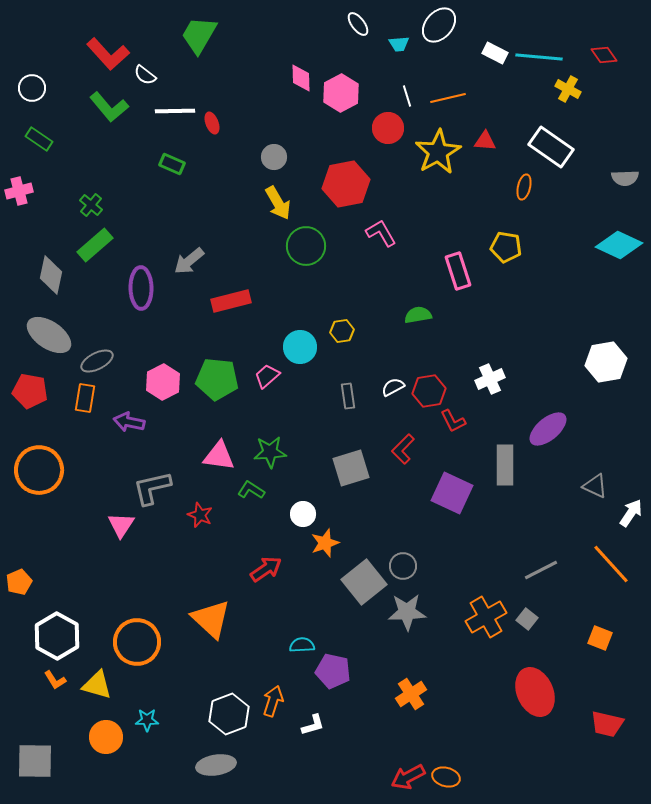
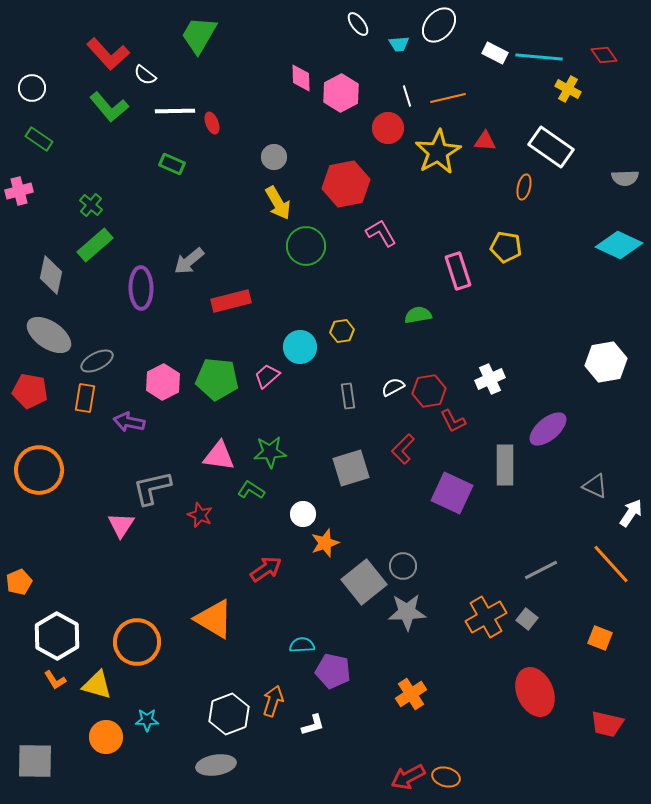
orange triangle at (211, 619): moved 3 px right; rotated 12 degrees counterclockwise
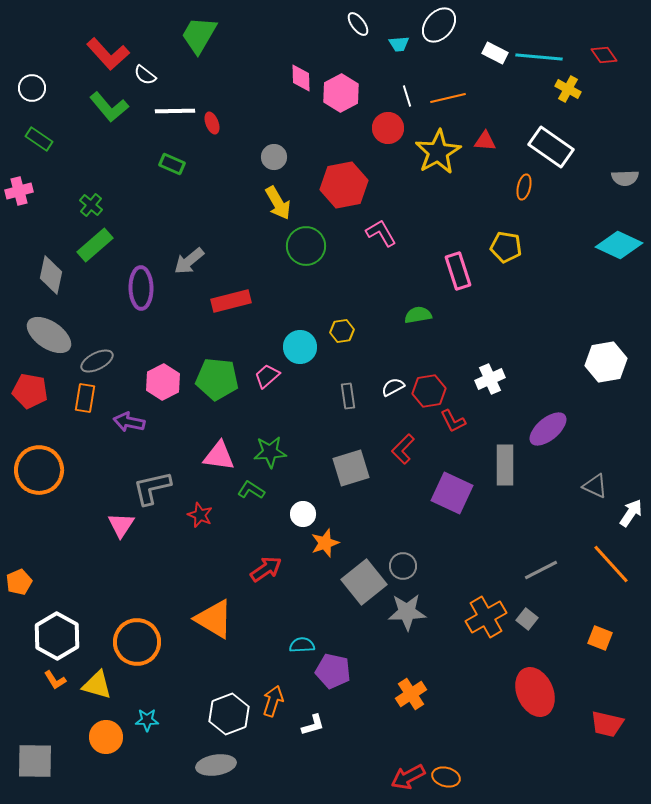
red hexagon at (346, 184): moved 2 px left, 1 px down
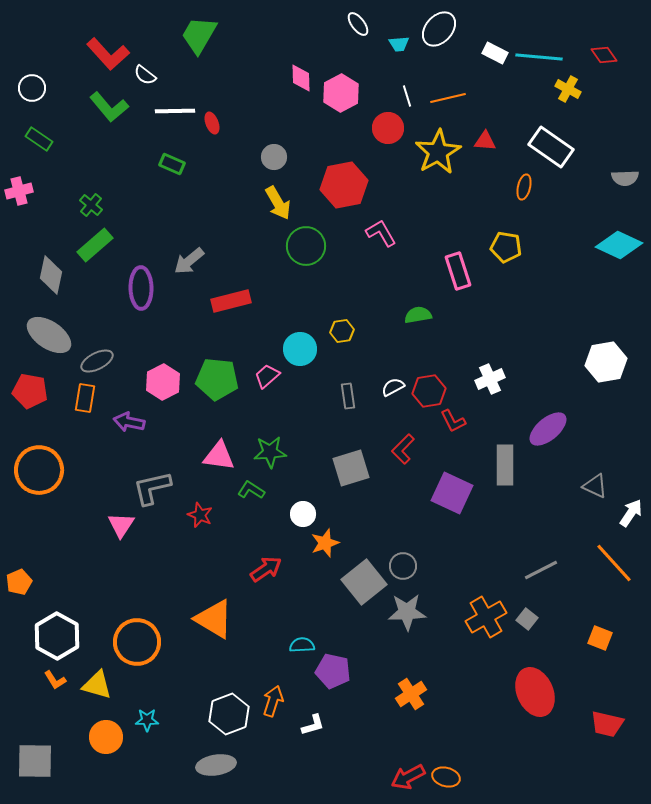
white ellipse at (439, 25): moved 4 px down
cyan circle at (300, 347): moved 2 px down
orange line at (611, 564): moved 3 px right, 1 px up
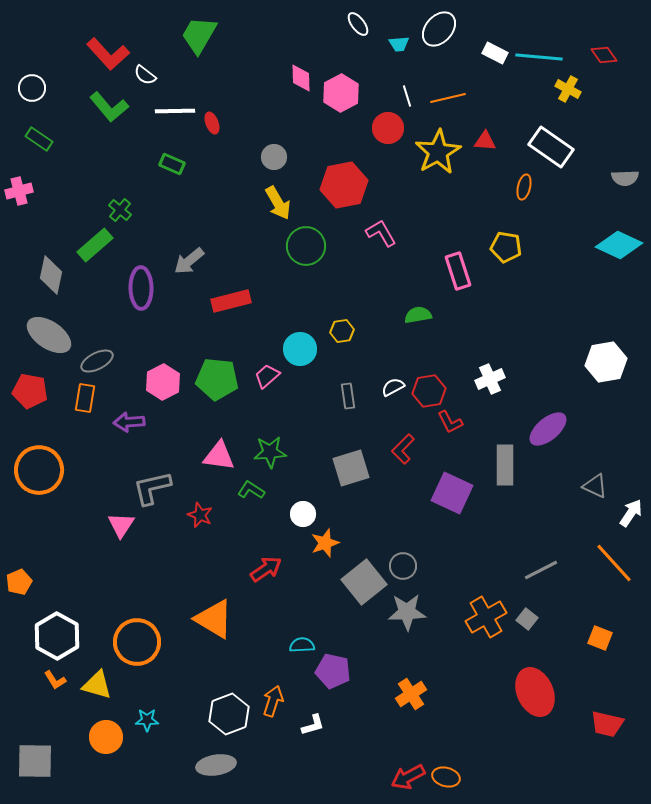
green cross at (91, 205): moved 29 px right, 5 px down
red L-shape at (453, 421): moved 3 px left, 1 px down
purple arrow at (129, 422): rotated 16 degrees counterclockwise
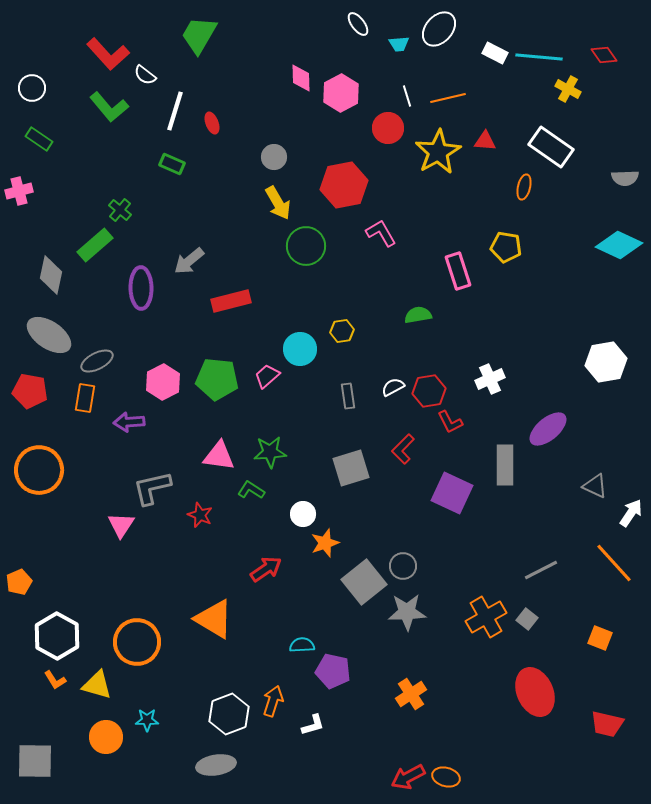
white line at (175, 111): rotated 72 degrees counterclockwise
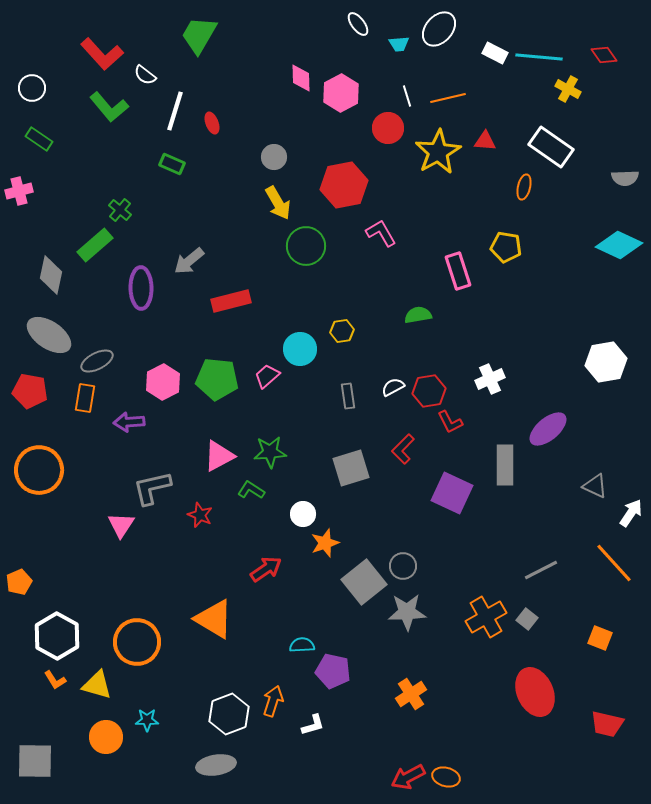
red L-shape at (108, 54): moved 6 px left
pink triangle at (219, 456): rotated 36 degrees counterclockwise
